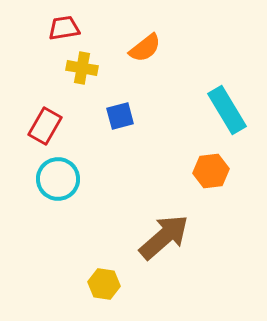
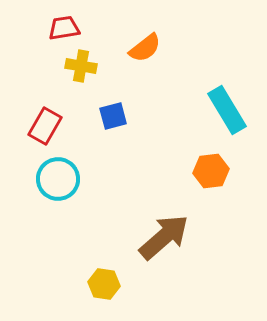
yellow cross: moved 1 px left, 2 px up
blue square: moved 7 px left
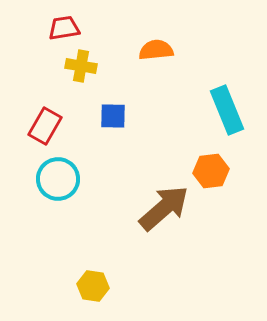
orange semicircle: moved 11 px right, 2 px down; rotated 148 degrees counterclockwise
cyan rectangle: rotated 9 degrees clockwise
blue square: rotated 16 degrees clockwise
brown arrow: moved 29 px up
yellow hexagon: moved 11 px left, 2 px down
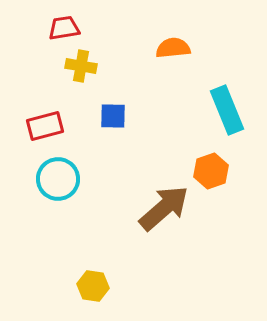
orange semicircle: moved 17 px right, 2 px up
red rectangle: rotated 45 degrees clockwise
orange hexagon: rotated 12 degrees counterclockwise
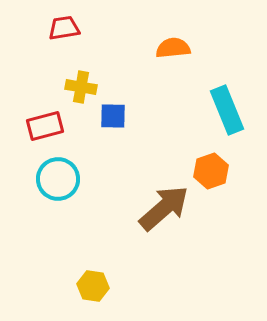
yellow cross: moved 21 px down
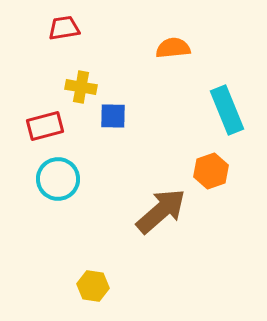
brown arrow: moved 3 px left, 3 px down
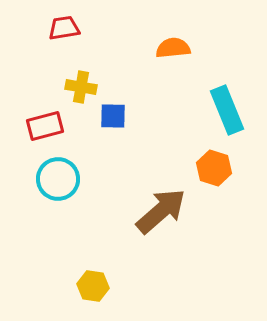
orange hexagon: moved 3 px right, 3 px up; rotated 24 degrees counterclockwise
